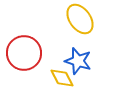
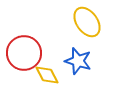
yellow ellipse: moved 7 px right, 3 px down
yellow diamond: moved 15 px left, 3 px up
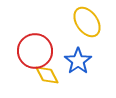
red circle: moved 11 px right, 2 px up
blue star: rotated 20 degrees clockwise
